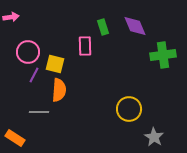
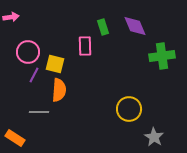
green cross: moved 1 px left, 1 px down
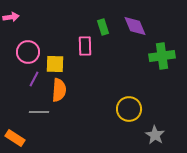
yellow square: rotated 12 degrees counterclockwise
purple line: moved 4 px down
gray star: moved 1 px right, 2 px up
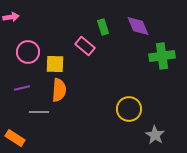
purple diamond: moved 3 px right
pink rectangle: rotated 48 degrees counterclockwise
purple line: moved 12 px left, 9 px down; rotated 49 degrees clockwise
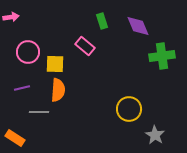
green rectangle: moved 1 px left, 6 px up
orange semicircle: moved 1 px left
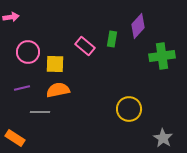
green rectangle: moved 10 px right, 18 px down; rotated 28 degrees clockwise
purple diamond: rotated 65 degrees clockwise
orange semicircle: rotated 105 degrees counterclockwise
gray line: moved 1 px right
gray star: moved 8 px right, 3 px down
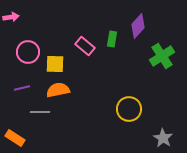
green cross: rotated 25 degrees counterclockwise
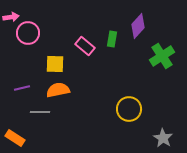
pink circle: moved 19 px up
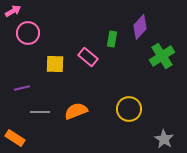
pink arrow: moved 2 px right, 6 px up; rotated 21 degrees counterclockwise
purple diamond: moved 2 px right, 1 px down
pink rectangle: moved 3 px right, 11 px down
orange semicircle: moved 18 px right, 21 px down; rotated 10 degrees counterclockwise
gray star: moved 1 px right, 1 px down
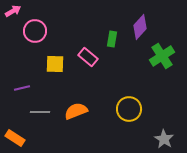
pink circle: moved 7 px right, 2 px up
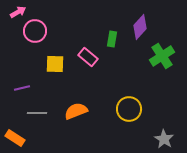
pink arrow: moved 5 px right, 1 px down
gray line: moved 3 px left, 1 px down
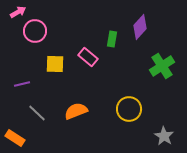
green cross: moved 10 px down
purple line: moved 4 px up
gray line: rotated 42 degrees clockwise
gray star: moved 3 px up
